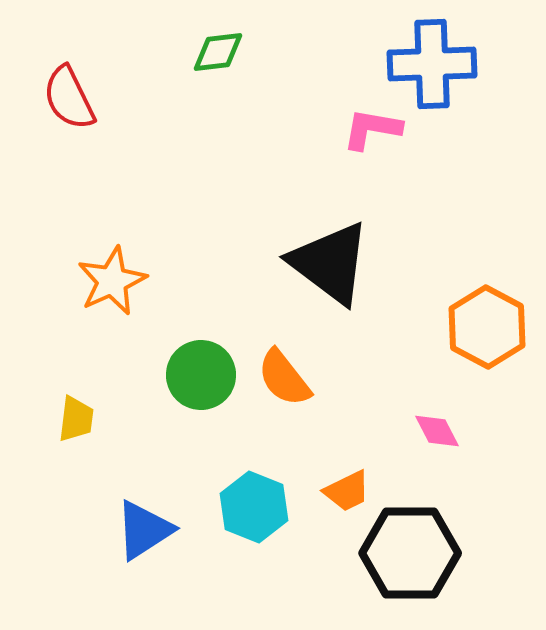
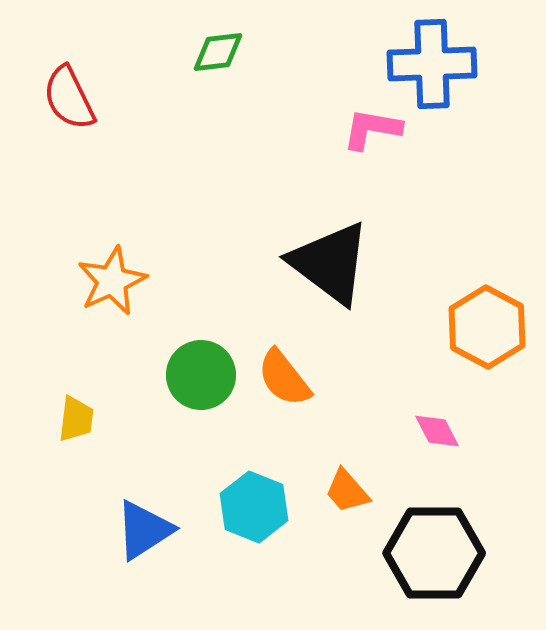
orange trapezoid: rotated 75 degrees clockwise
black hexagon: moved 24 px right
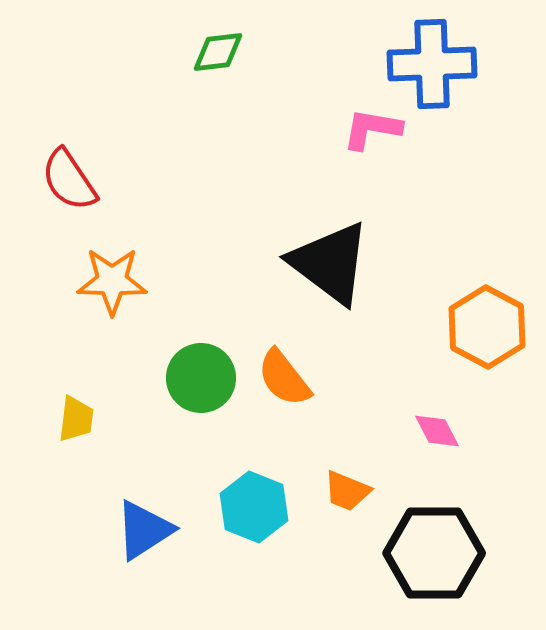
red semicircle: moved 82 px down; rotated 8 degrees counterclockwise
orange star: rotated 26 degrees clockwise
green circle: moved 3 px down
orange trapezoid: rotated 27 degrees counterclockwise
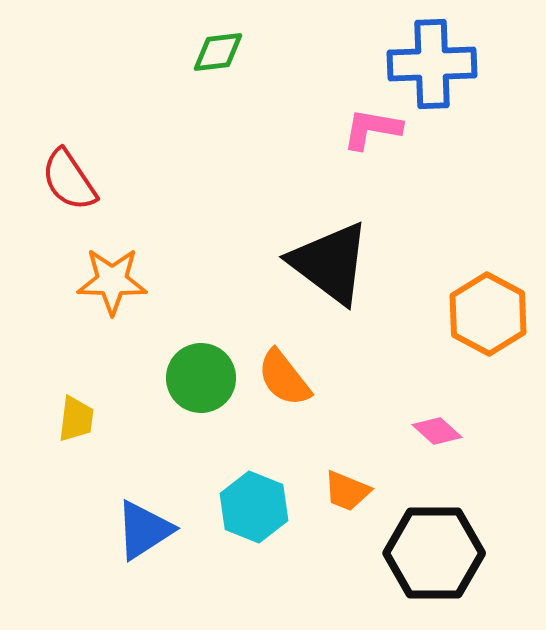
orange hexagon: moved 1 px right, 13 px up
pink diamond: rotated 21 degrees counterclockwise
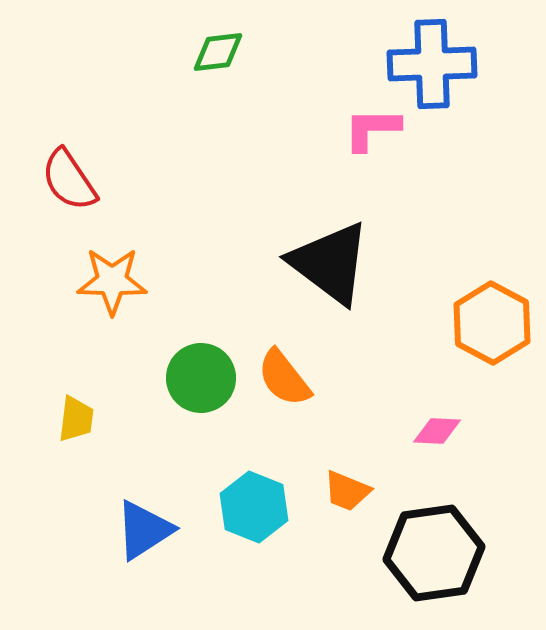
pink L-shape: rotated 10 degrees counterclockwise
orange hexagon: moved 4 px right, 9 px down
pink diamond: rotated 39 degrees counterclockwise
black hexagon: rotated 8 degrees counterclockwise
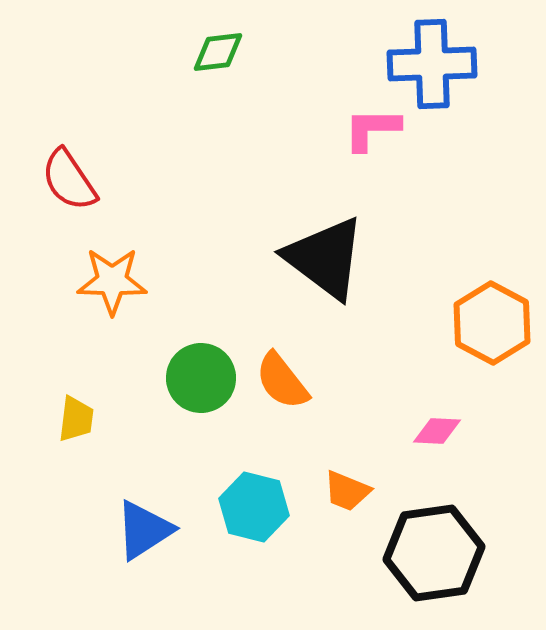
black triangle: moved 5 px left, 5 px up
orange semicircle: moved 2 px left, 3 px down
cyan hexagon: rotated 8 degrees counterclockwise
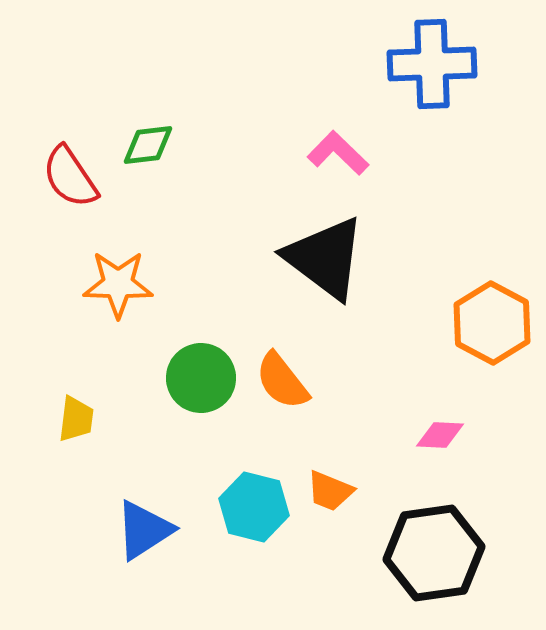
green diamond: moved 70 px left, 93 px down
pink L-shape: moved 34 px left, 24 px down; rotated 44 degrees clockwise
red semicircle: moved 1 px right, 3 px up
orange star: moved 6 px right, 3 px down
pink diamond: moved 3 px right, 4 px down
orange trapezoid: moved 17 px left
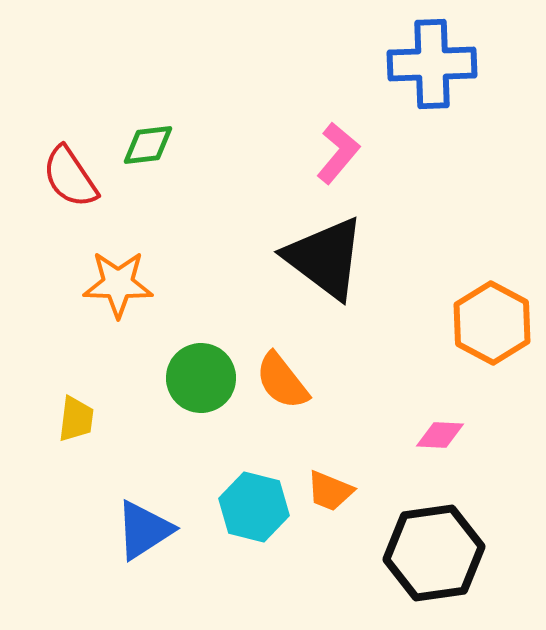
pink L-shape: rotated 86 degrees clockwise
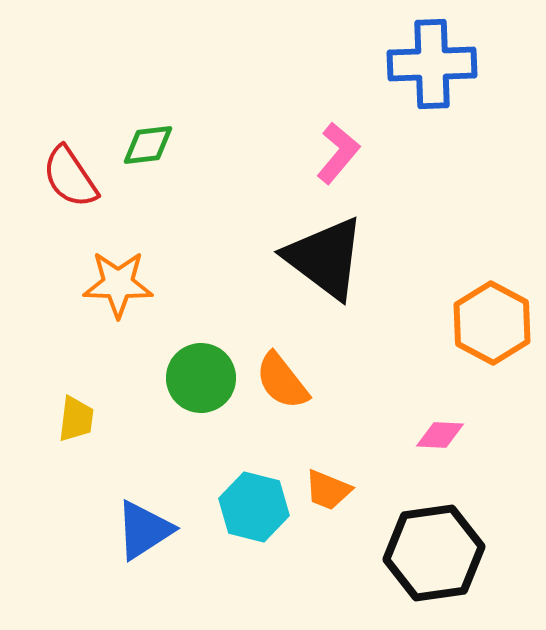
orange trapezoid: moved 2 px left, 1 px up
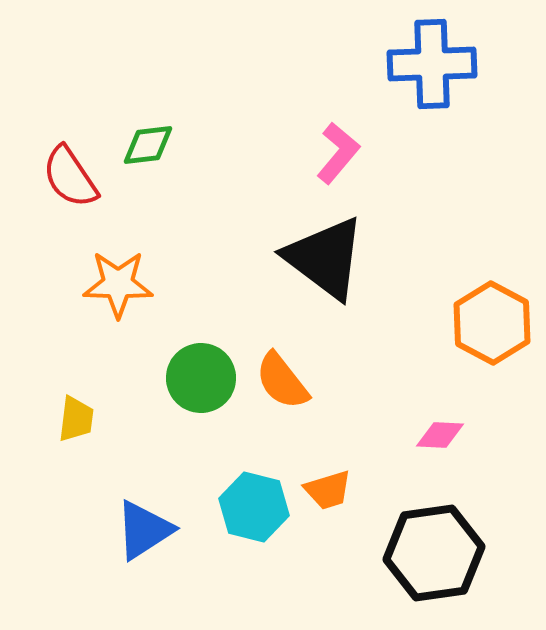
orange trapezoid: rotated 39 degrees counterclockwise
